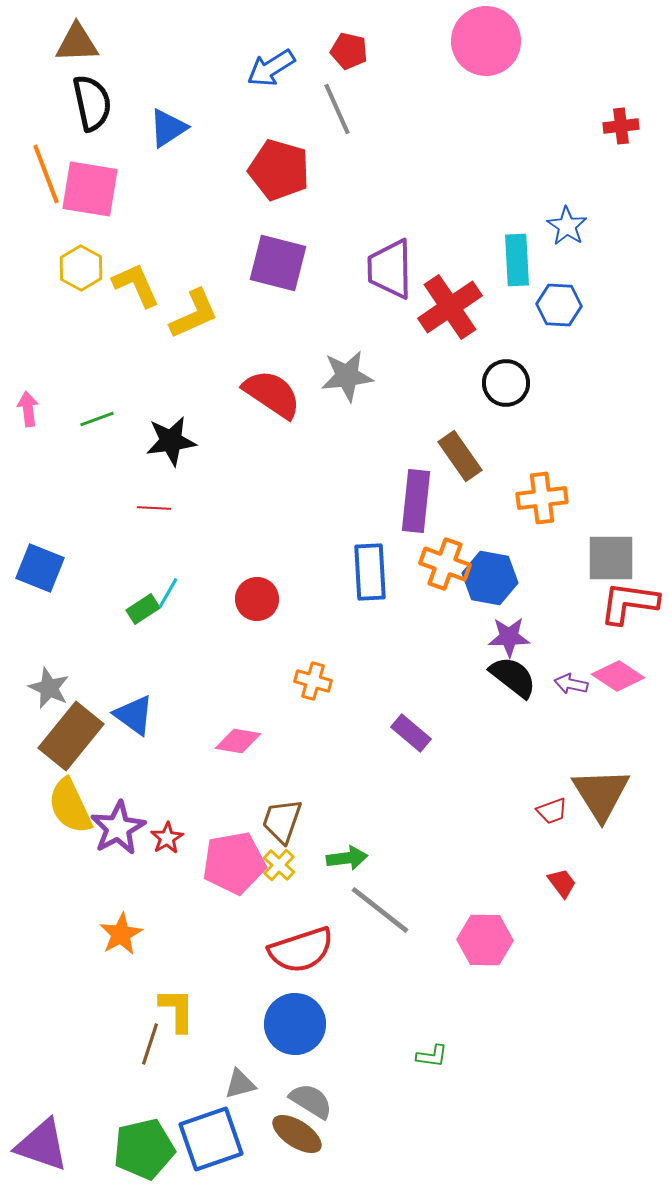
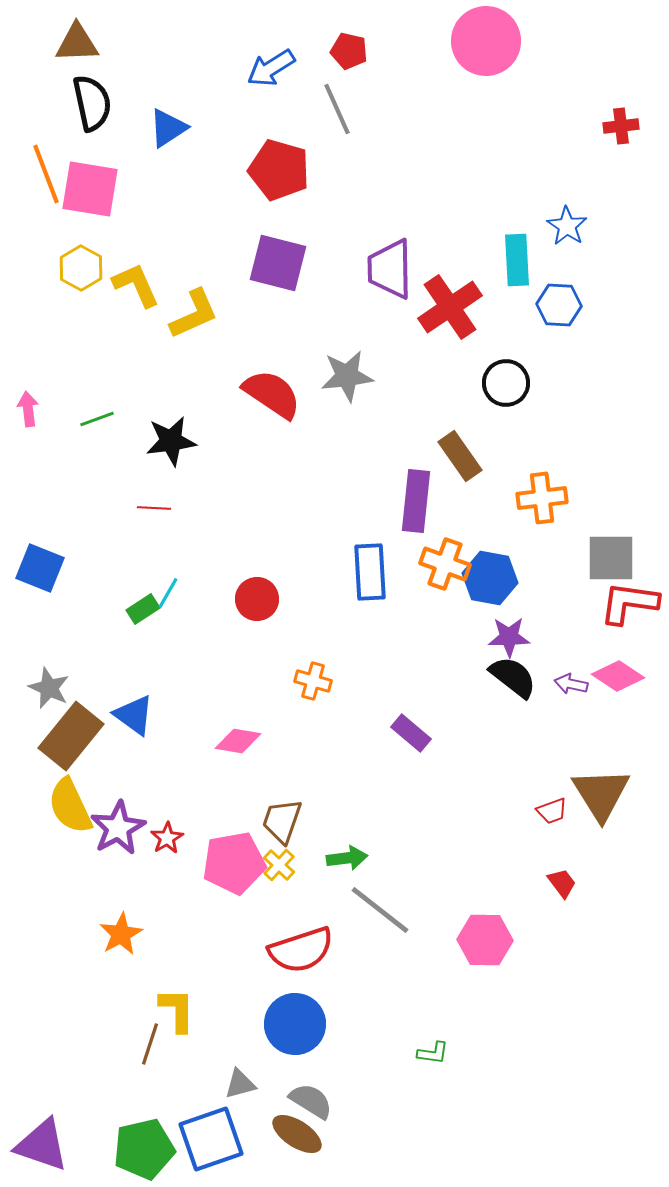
green L-shape at (432, 1056): moved 1 px right, 3 px up
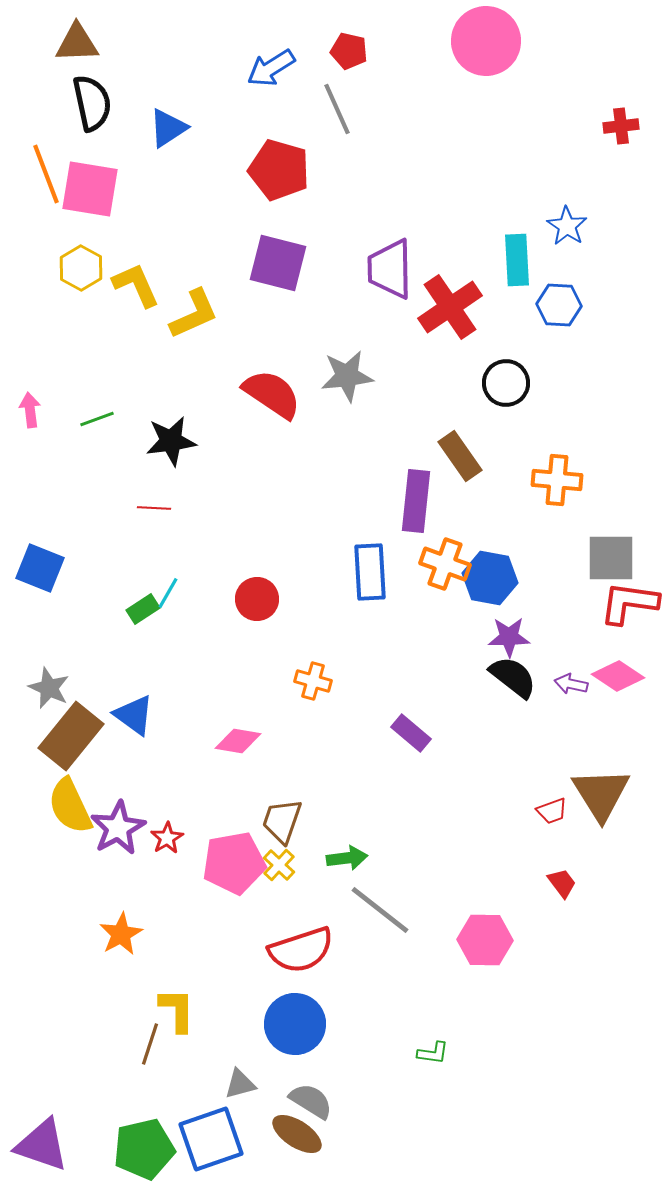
pink arrow at (28, 409): moved 2 px right, 1 px down
orange cross at (542, 498): moved 15 px right, 18 px up; rotated 12 degrees clockwise
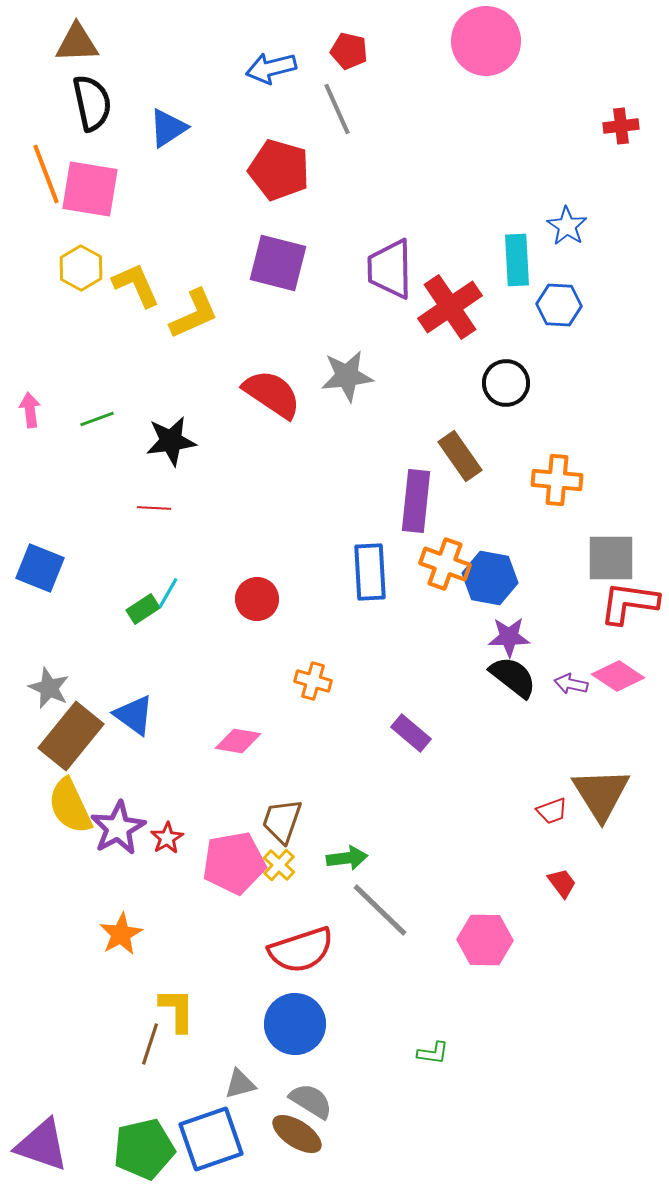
blue arrow at (271, 68): rotated 18 degrees clockwise
gray line at (380, 910): rotated 6 degrees clockwise
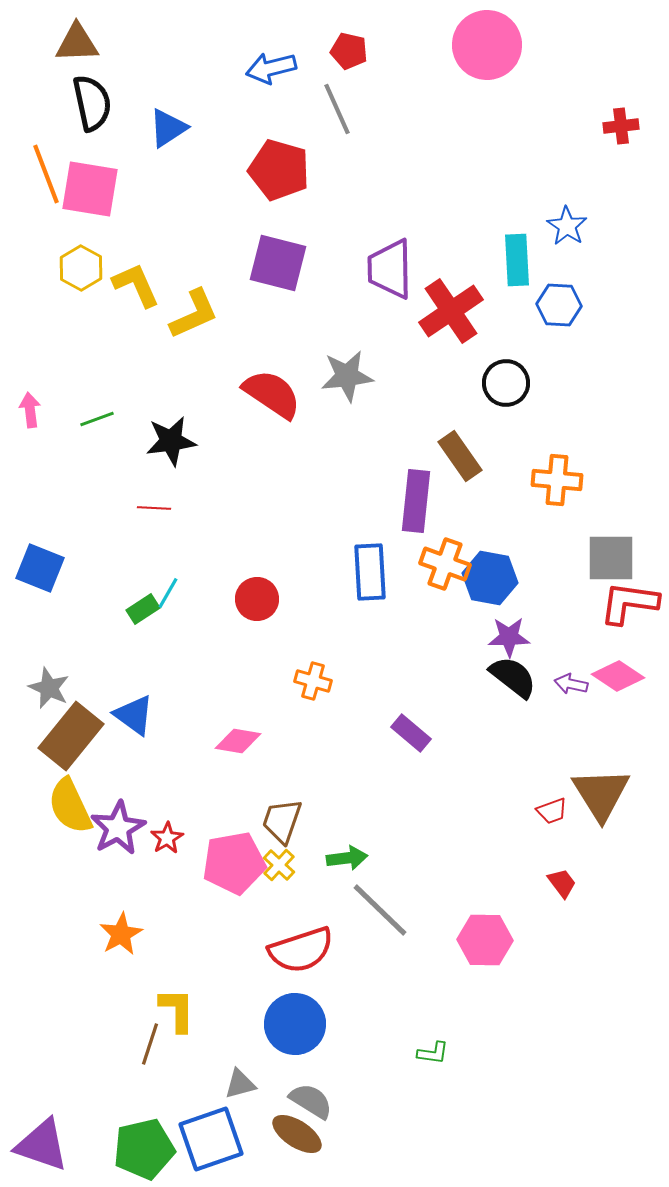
pink circle at (486, 41): moved 1 px right, 4 px down
red cross at (450, 307): moved 1 px right, 4 px down
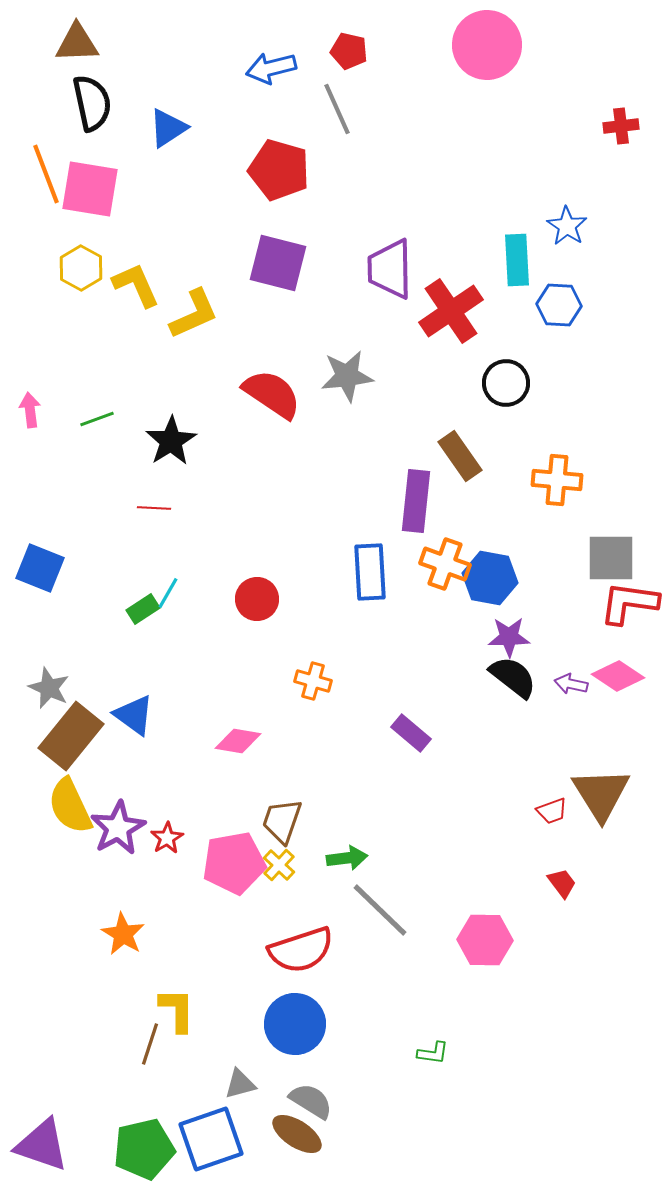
black star at (171, 441): rotated 24 degrees counterclockwise
orange star at (121, 934): moved 2 px right; rotated 12 degrees counterclockwise
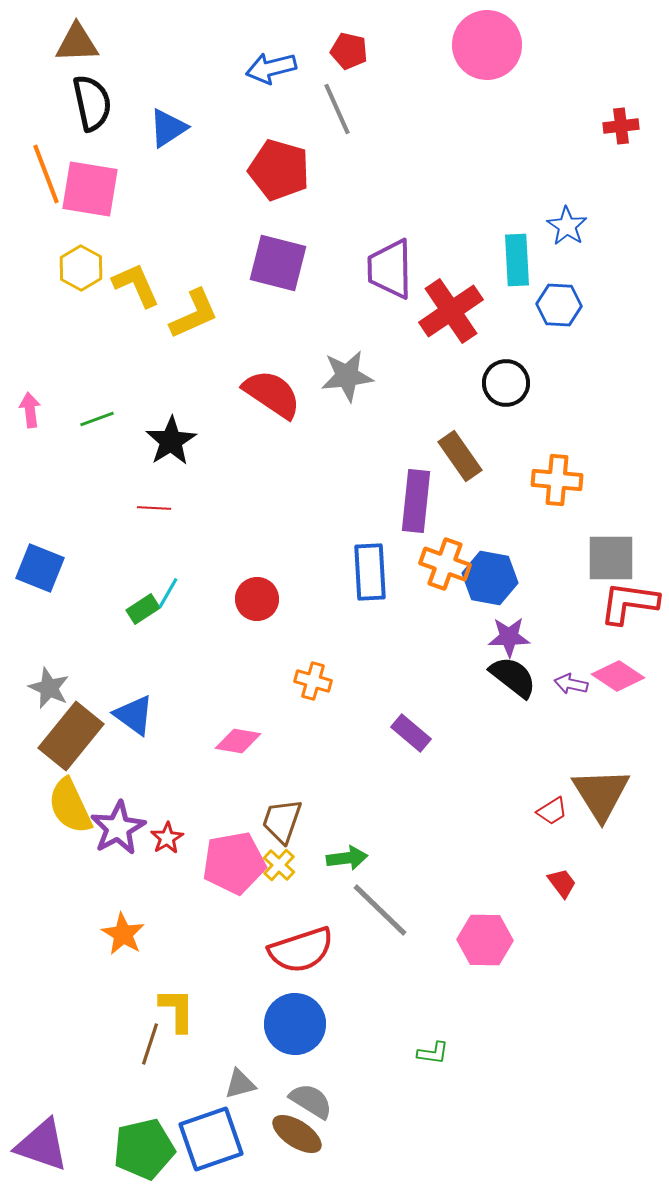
red trapezoid at (552, 811): rotated 12 degrees counterclockwise
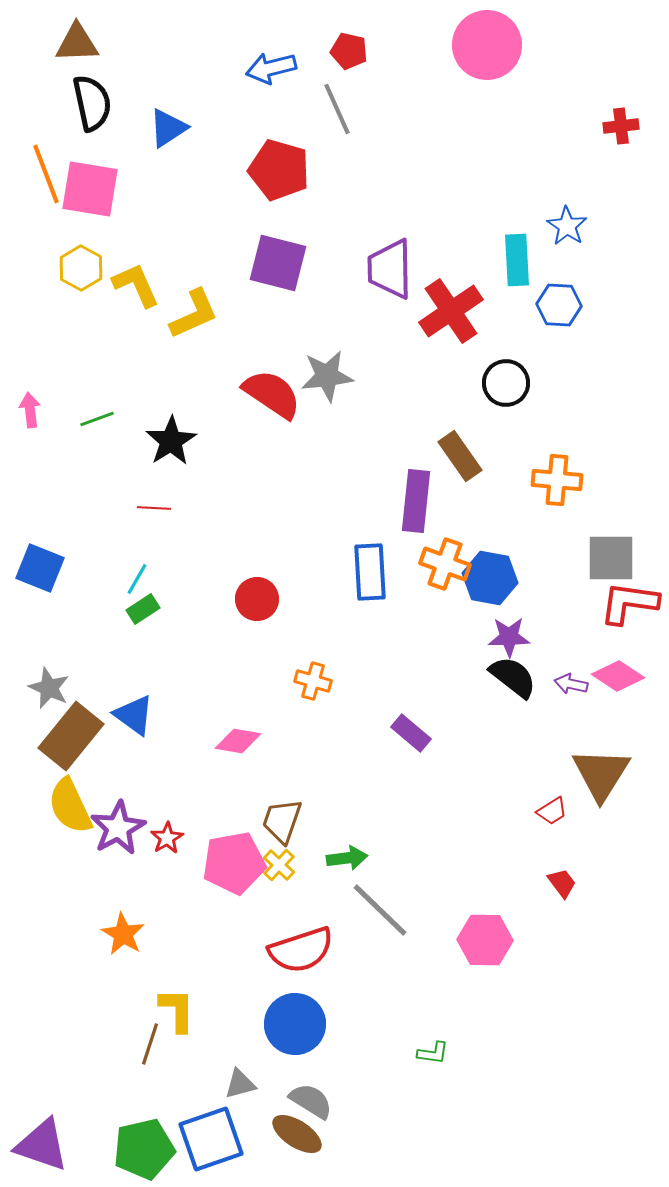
gray star at (347, 376): moved 20 px left
cyan line at (168, 593): moved 31 px left, 14 px up
brown triangle at (601, 794): moved 20 px up; rotated 4 degrees clockwise
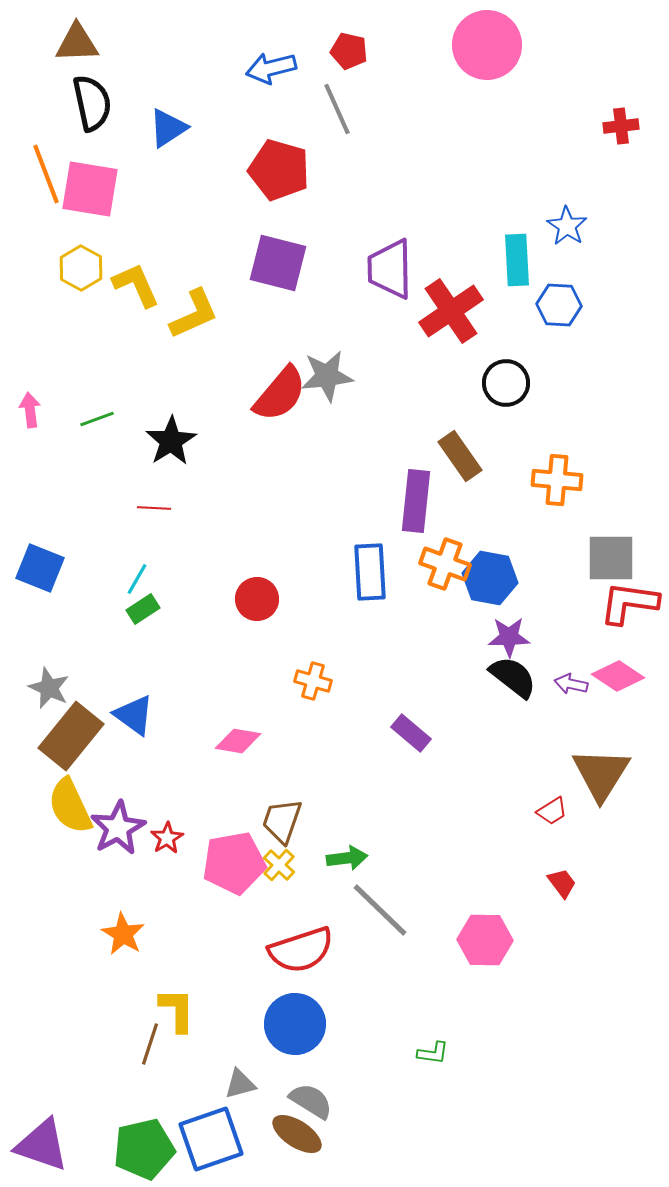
red semicircle at (272, 394): moved 8 px right; rotated 96 degrees clockwise
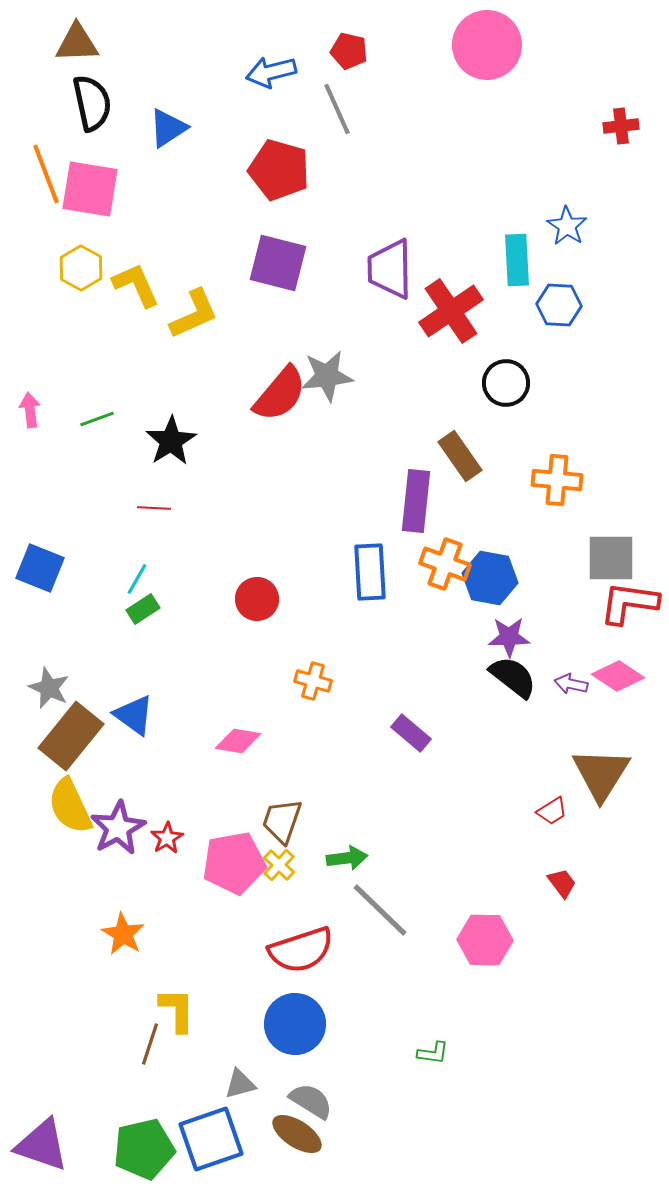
blue arrow at (271, 68): moved 4 px down
